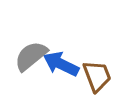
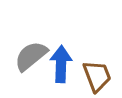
blue arrow: rotated 66 degrees clockwise
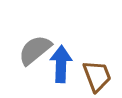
gray semicircle: moved 4 px right, 6 px up
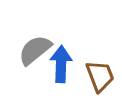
brown trapezoid: moved 3 px right
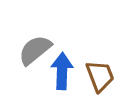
blue arrow: moved 1 px right, 7 px down
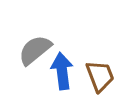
blue arrow: rotated 9 degrees counterclockwise
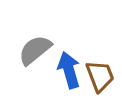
blue arrow: moved 7 px right, 1 px up; rotated 9 degrees counterclockwise
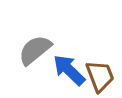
blue arrow: rotated 30 degrees counterclockwise
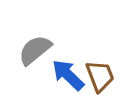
blue arrow: moved 1 px left, 5 px down
